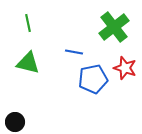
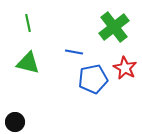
red star: rotated 10 degrees clockwise
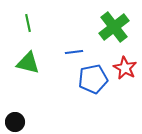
blue line: rotated 18 degrees counterclockwise
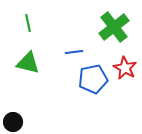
black circle: moved 2 px left
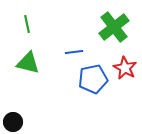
green line: moved 1 px left, 1 px down
